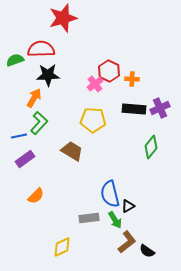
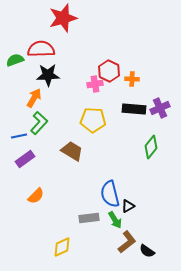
pink cross: rotated 28 degrees clockwise
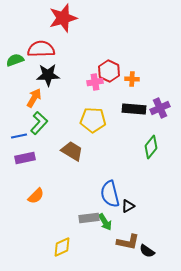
pink cross: moved 2 px up
purple rectangle: moved 1 px up; rotated 24 degrees clockwise
green arrow: moved 10 px left, 2 px down
brown L-shape: moved 1 px right; rotated 50 degrees clockwise
